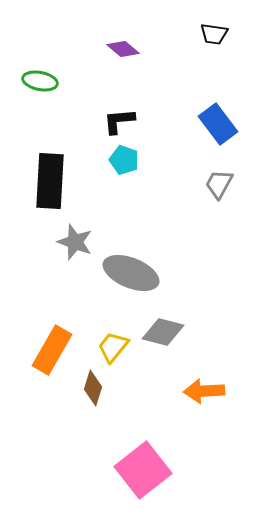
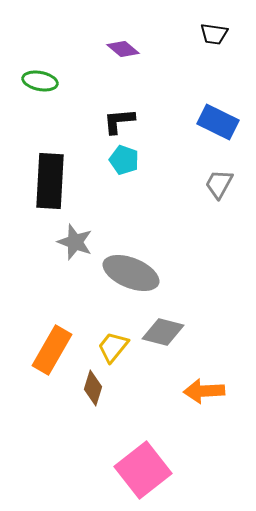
blue rectangle: moved 2 px up; rotated 27 degrees counterclockwise
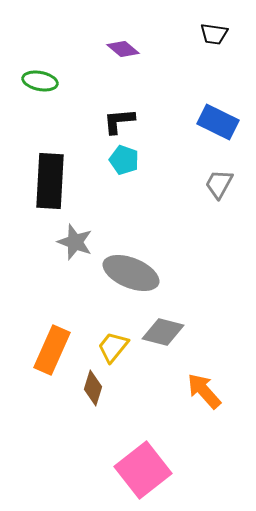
orange rectangle: rotated 6 degrees counterclockwise
orange arrow: rotated 51 degrees clockwise
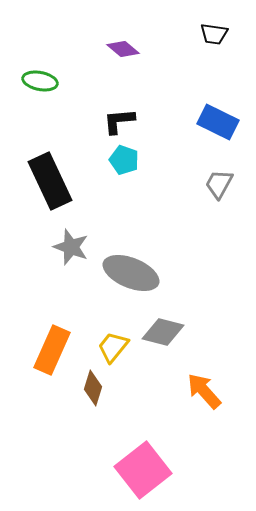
black rectangle: rotated 28 degrees counterclockwise
gray star: moved 4 px left, 5 px down
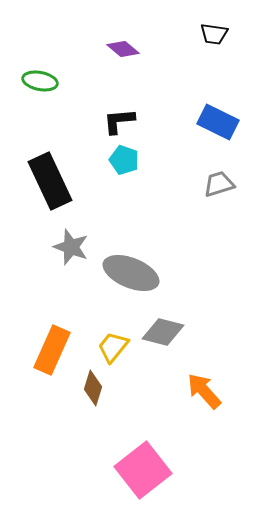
gray trapezoid: rotated 44 degrees clockwise
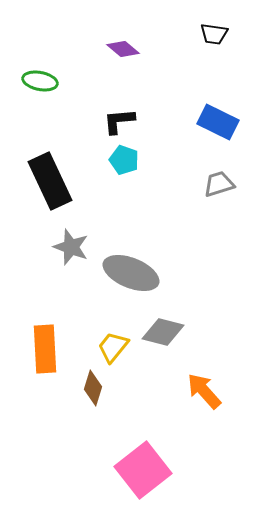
orange rectangle: moved 7 px left, 1 px up; rotated 27 degrees counterclockwise
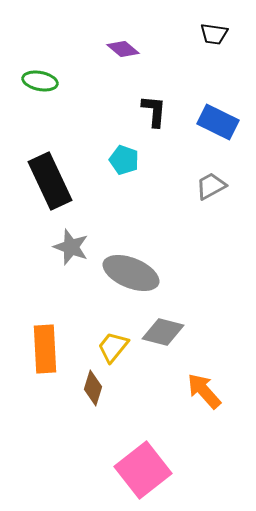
black L-shape: moved 35 px right, 10 px up; rotated 100 degrees clockwise
gray trapezoid: moved 8 px left, 2 px down; rotated 12 degrees counterclockwise
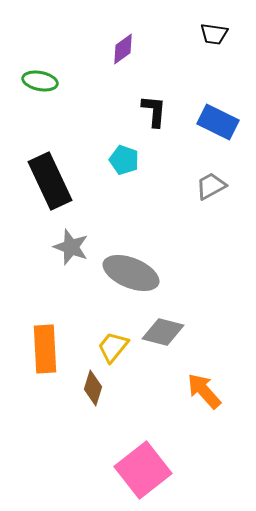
purple diamond: rotated 76 degrees counterclockwise
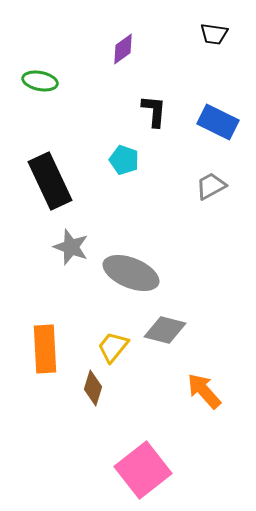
gray diamond: moved 2 px right, 2 px up
